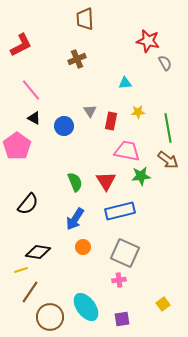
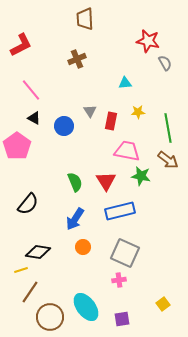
green star: rotated 18 degrees clockwise
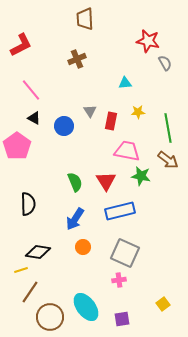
black semicircle: rotated 40 degrees counterclockwise
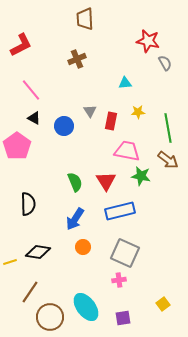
yellow line: moved 11 px left, 8 px up
purple square: moved 1 px right, 1 px up
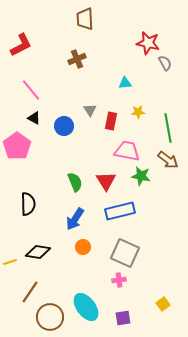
red star: moved 2 px down
gray triangle: moved 1 px up
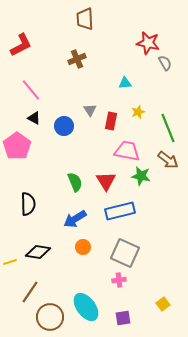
yellow star: rotated 16 degrees counterclockwise
green line: rotated 12 degrees counterclockwise
blue arrow: rotated 25 degrees clockwise
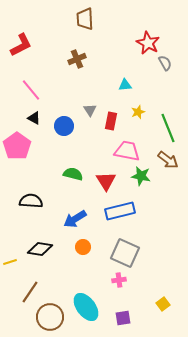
red star: rotated 15 degrees clockwise
cyan triangle: moved 2 px down
green semicircle: moved 2 px left, 8 px up; rotated 54 degrees counterclockwise
black semicircle: moved 3 px right, 3 px up; rotated 85 degrees counterclockwise
black diamond: moved 2 px right, 3 px up
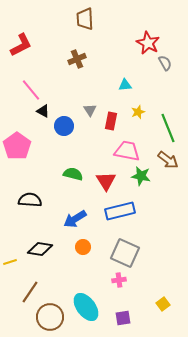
black triangle: moved 9 px right, 7 px up
black semicircle: moved 1 px left, 1 px up
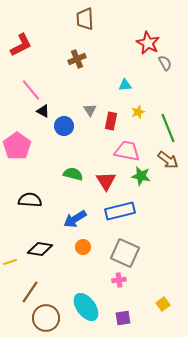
brown circle: moved 4 px left, 1 px down
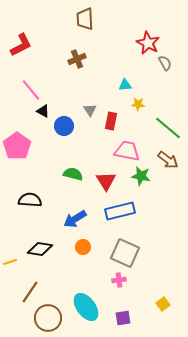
yellow star: moved 8 px up; rotated 24 degrees clockwise
green line: rotated 28 degrees counterclockwise
brown circle: moved 2 px right
